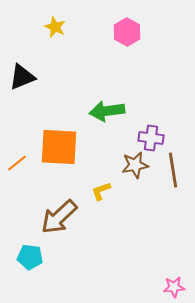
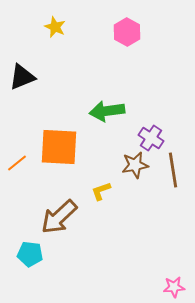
purple cross: rotated 25 degrees clockwise
cyan pentagon: moved 3 px up
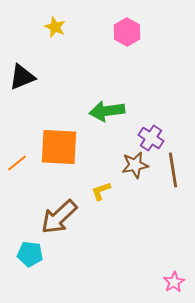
pink star: moved 5 px up; rotated 25 degrees counterclockwise
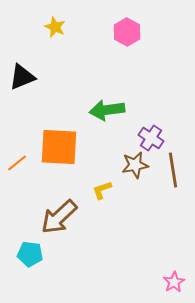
green arrow: moved 1 px up
yellow L-shape: moved 1 px right, 1 px up
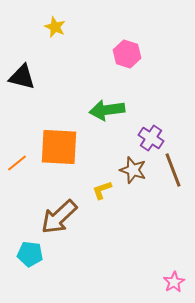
pink hexagon: moved 22 px down; rotated 12 degrees counterclockwise
black triangle: rotated 36 degrees clockwise
brown star: moved 2 px left, 5 px down; rotated 28 degrees clockwise
brown line: rotated 12 degrees counterclockwise
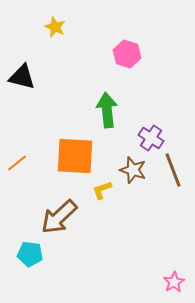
green arrow: rotated 92 degrees clockwise
orange square: moved 16 px right, 9 px down
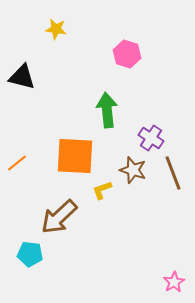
yellow star: moved 1 px right, 2 px down; rotated 15 degrees counterclockwise
brown line: moved 3 px down
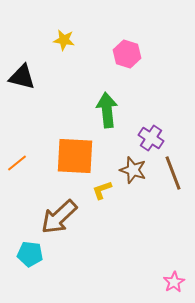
yellow star: moved 8 px right, 11 px down
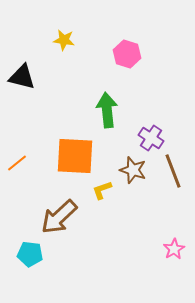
brown line: moved 2 px up
pink star: moved 33 px up
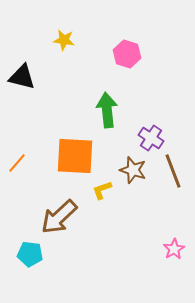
orange line: rotated 10 degrees counterclockwise
